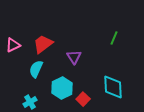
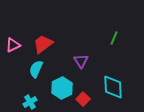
purple triangle: moved 7 px right, 4 px down
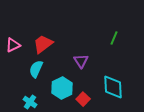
cyan cross: rotated 24 degrees counterclockwise
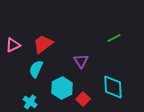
green line: rotated 40 degrees clockwise
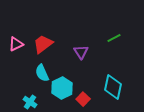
pink triangle: moved 3 px right, 1 px up
purple triangle: moved 9 px up
cyan semicircle: moved 6 px right, 4 px down; rotated 48 degrees counterclockwise
cyan diamond: rotated 15 degrees clockwise
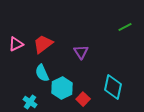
green line: moved 11 px right, 11 px up
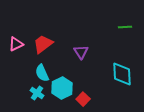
green line: rotated 24 degrees clockwise
cyan diamond: moved 9 px right, 13 px up; rotated 15 degrees counterclockwise
cyan cross: moved 7 px right, 9 px up
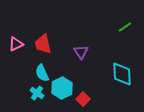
green line: rotated 32 degrees counterclockwise
red trapezoid: rotated 65 degrees counterclockwise
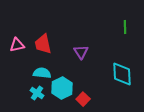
green line: rotated 56 degrees counterclockwise
pink triangle: moved 1 px right, 1 px down; rotated 14 degrees clockwise
cyan semicircle: rotated 120 degrees clockwise
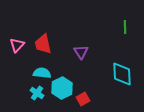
pink triangle: rotated 35 degrees counterclockwise
red square: rotated 16 degrees clockwise
